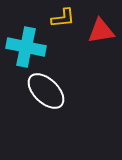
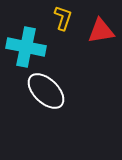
yellow L-shape: rotated 65 degrees counterclockwise
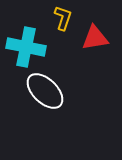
red triangle: moved 6 px left, 7 px down
white ellipse: moved 1 px left
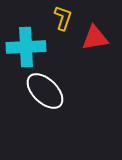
cyan cross: rotated 15 degrees counterclockwise
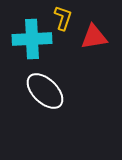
red triangle: moved 1 px left, 1 px up
cyan cross: moved 6 px right, 8 px up
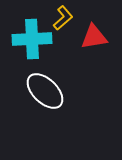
yellow L-shape: rotated 30 degrees clockwise
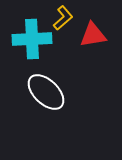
red triangle: moved 1 px left, 2 px up
white ellipse: moved 1 px right, 1 px down
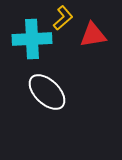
white ellipse: moved 1 px right
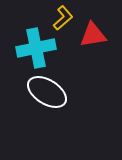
cyan cross: moved 4 px right, 9 px down; rotated 9 degrees counterclockwise
white ellipse: rotated 12 degrees counterclockwise
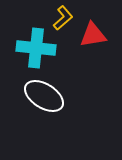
cyan cross: rotated 18 degrees clockwise
white ellipse: moved 3 px left, 4 px down
